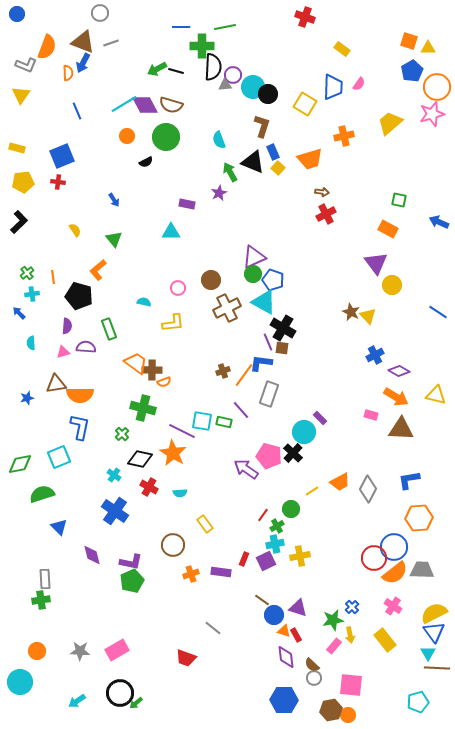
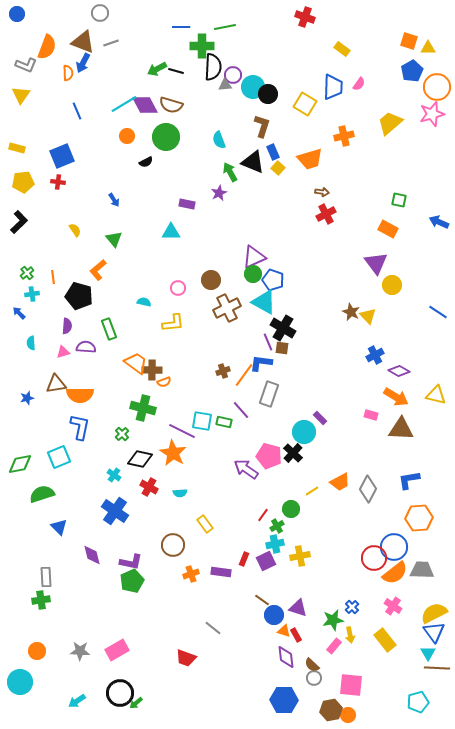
gray rectangle at (45, 579): moved 1 px right, 2 px up
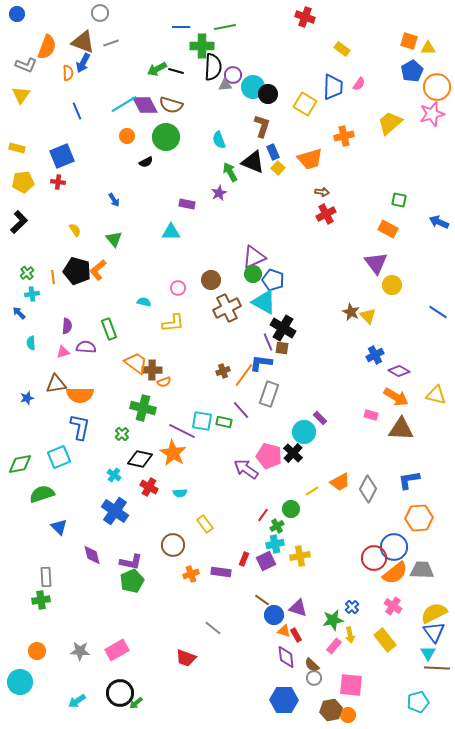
black pentagon at (79, 296): moved 2 px left, 25 px up
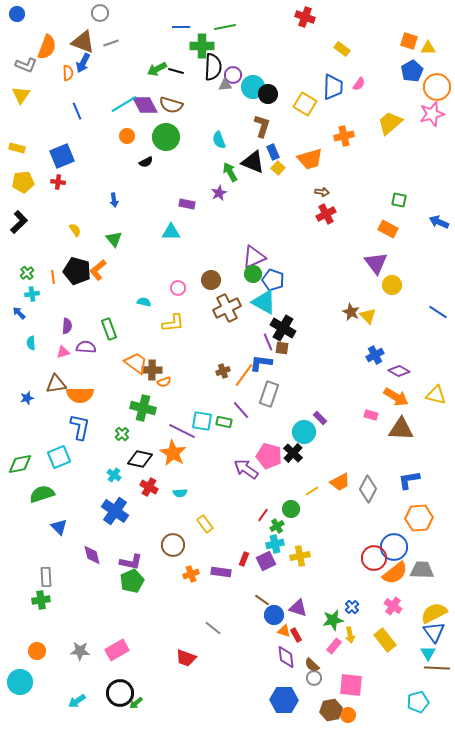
blue arrow at (114, 200): rotated 24 degrees clockwise
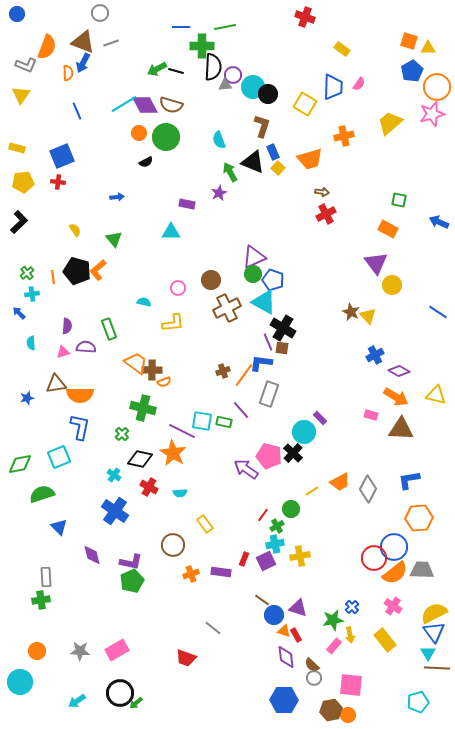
orange circle at (127, 136): moved 12 px right, 3 px up
blue arrow at (114, 200): moved 3 px right, 3 px up; rotated 88 degrees counterclockwise
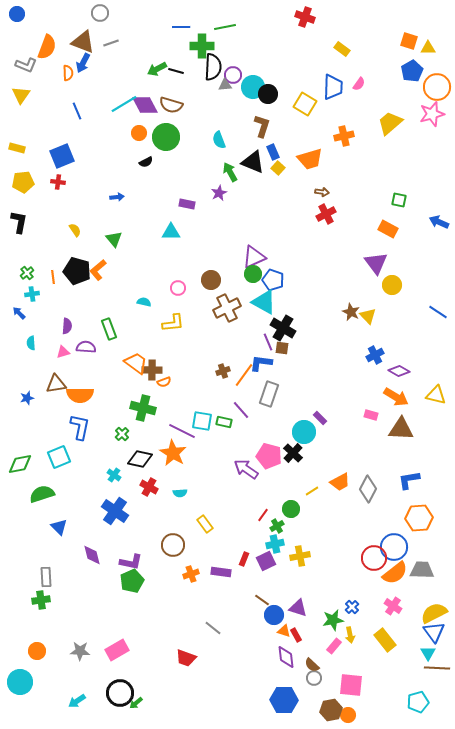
black L-shape at (19, 222): rotated 35 degrees counterclockwise
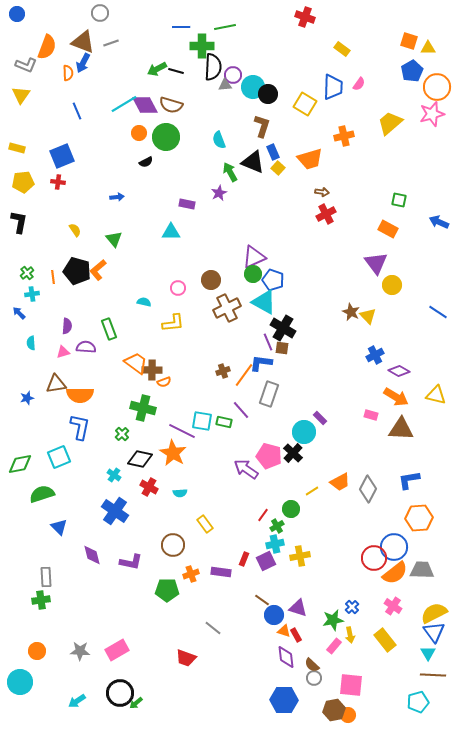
green pentagon at (132, 581): moved 35 px right, 9 px down; rotated 25 degrees clockwise
brown line at (437, 668): moved 4 px left, 7 px down
brown hexagon at (331, 710): moved 3 px right
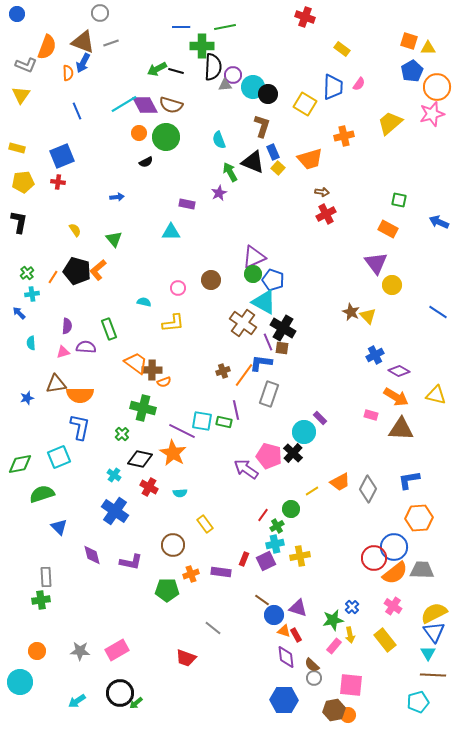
orange line at (53, 277): rotated 40 degrees clockwise
brown cross at (227, 308): moved 16 px right, 15 px down; rotated 28 degrees counterclockwise
purple line at (241, 410): moved 5 px left; rotated 30 degrees clockwise
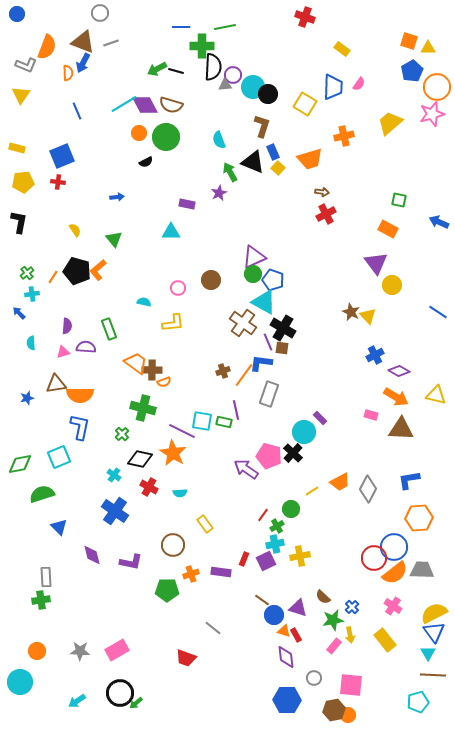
brown semicircle at (312, 665): moved 11 px right, 68 px up
blue hexagon at (284, 700): moved 3 px right
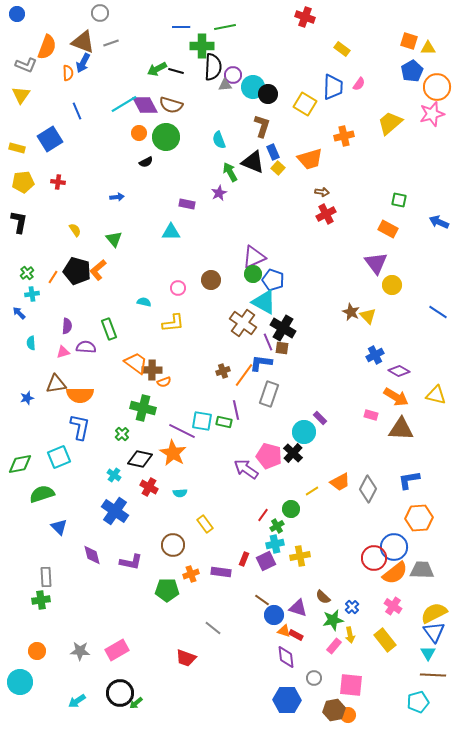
blue square at (62, 156): moved 12 px left, 17 px up; rotated 10 degrees counterclockwise
red rectangle at (296, 635): rotated 32 degrees counterclockwise
